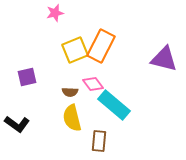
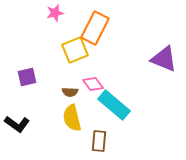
orange rectangle: moved 6 px left, 18 px up
purple triangle: rotated 8 degrees clockwise
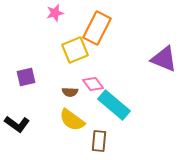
orange rectangle: moved 2 px right
purple square: moved 1 px left
yellow semicircle: moved 2 px down; rotated 40 degrees counterclockwise
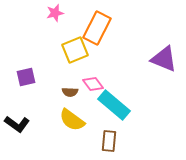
brown rectangle: moved 10 px right
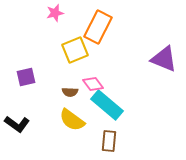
orange rectangle: moved 1 px right, 1 px up
cyan rectangle: moved 7 px left
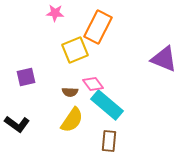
pink star: rotated 18 degrees clockwise
yellow semicircle: rotated 92 degrees counterclockwise
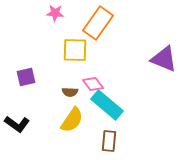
orange rectangle: moved 4 px up; rotated 8 degrees clockwise
yellow square: rotated 24 degrees clockwise
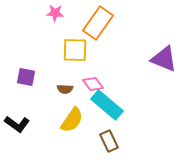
purple square: rotated 24 degrees clockwise
brown semicircle: moved 5 px left, 3 px up
brown rectangle: rotated 30 degrees counterclockwise
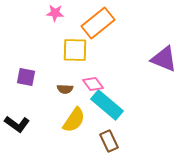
orange rectangle: rotated 16 degrees clockwise
yellow semicircle: moved 2 px right
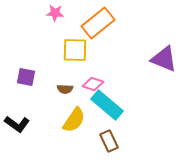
pink diamond: rotated 35 degrees counterclockwise
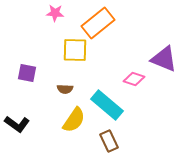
purple square: moved 1 px right, 4 px up
pink diamond: moved 41 px right, 5 px up
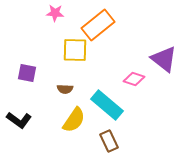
orange rectangle: moved 2 px down
purple triangle: rotated 16 degrees clockwise
black L-shape: moved 2 px right, 4 px up
